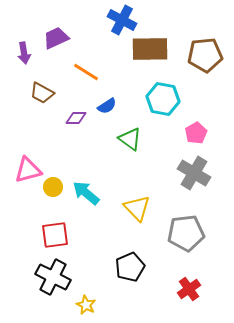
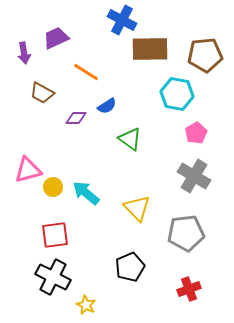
cyan hexagon: moved 14 px right, 5 px up
gray cross: moved 3 px down
red cross: rotated 15 degrees clockwise
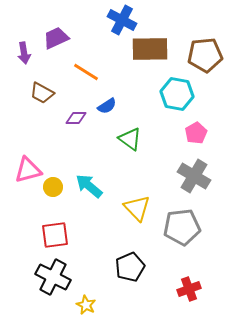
cyan arrow: moved 3 px right, 7 px up
gray pentagon: moved 4 px left, 6 px up
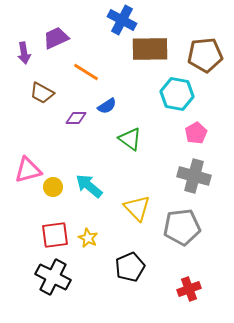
gray cross: rotated 16 degrees counterclockwise
yellow star: moved 2 px right, 67 px up
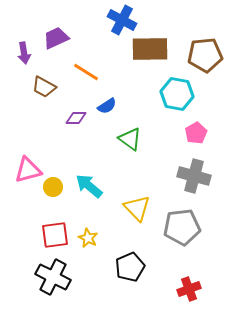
brown trapezoid: moved 2 px right, 6 px up
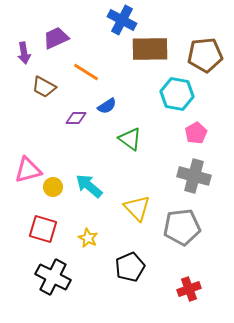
red square: moved 12 px left, 6 px up; rotated 24 degrees clockwise
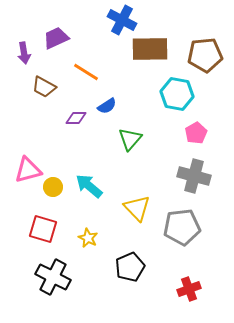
green triangle: rotated 35 degrees clockwise
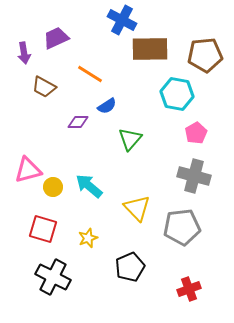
orange line: moved 4 px right, 2 px down
purple diamond: moved 2 px right, 4 px down
yellow star: rotated 24 degrees clockwise
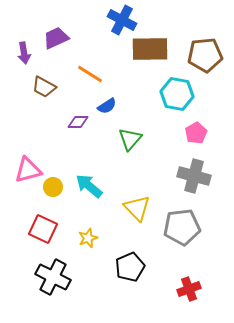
red square: rotated 8 degrees clockwise
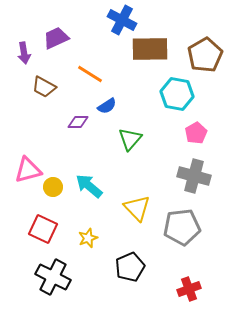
brown pentagon: rotated 24 degrees counterclockwise
